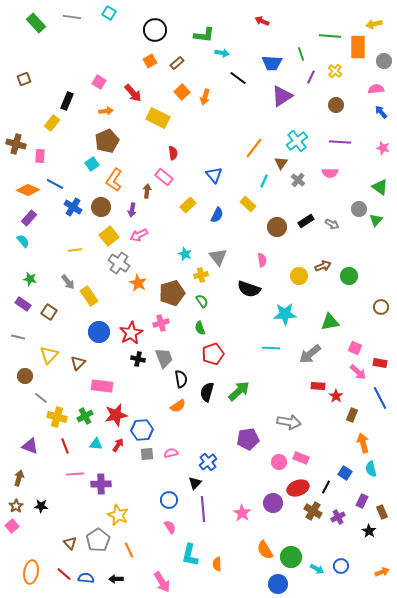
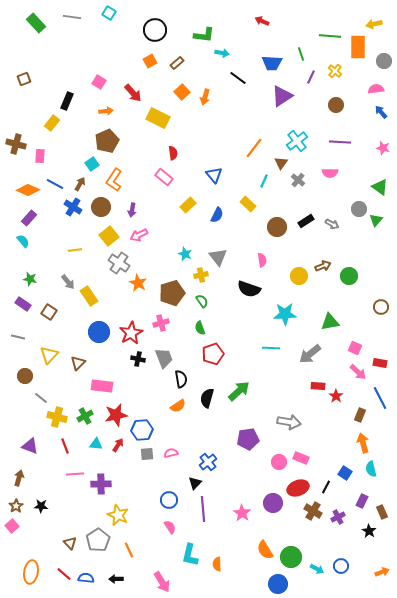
brown arrow at (147, 191): moved 67 px left, 7 px up; rotated 24 degrees clockwise
black semicircle at (207, 392): moved 6 px down
brown rectangle at (352, 415): moved 8 px right
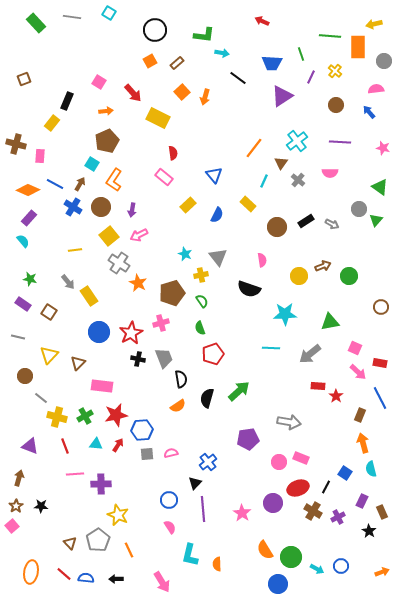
blue arrow at (381, 112): moved 12 px left
cyan square at (92, 164): rotated 24 degrees counterclockwise
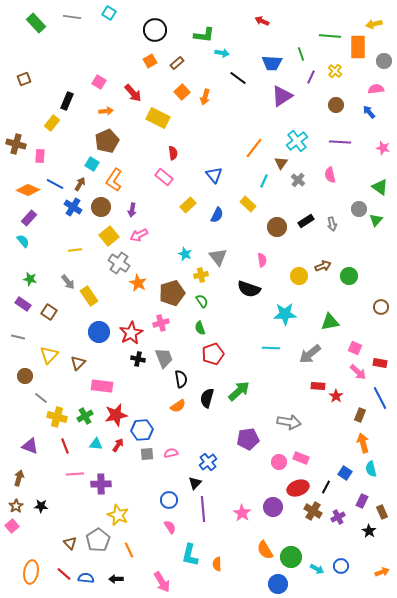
pink semicircle at (330, 173): moved 2 px down; rotated 77 degrees clockwise
gray arrow at (332, 224): rotated 48 degrees clockwise
purple circle at (273, 503): moved 4 px down
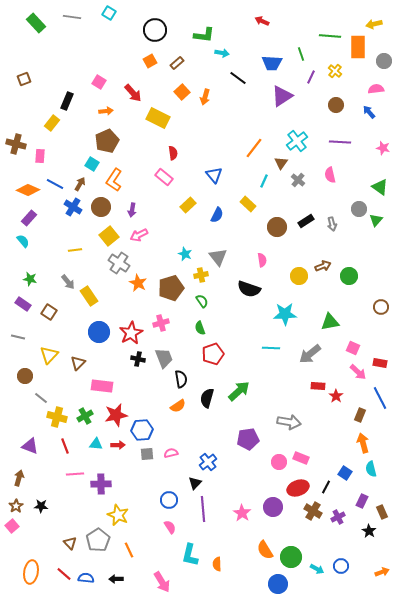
brown pentagon at (172, 293): moved 1 px left, 5 px up
pink square at (355, 348): moved 2 px left
red arrow at (118, 445): rotated 56 degrees clockwise
